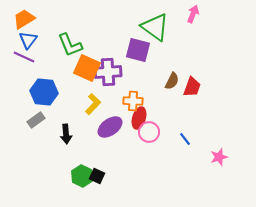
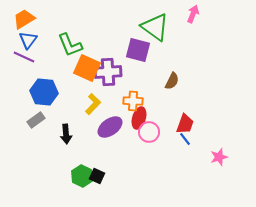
red trapezoid: moved 7 px left, 37 px down
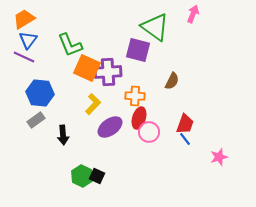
blue hexagon: moved 4 px left, 1 px down
orange cross: moved 2 px right, 5 px up
black arrow: moved 3 px left, 1 px down
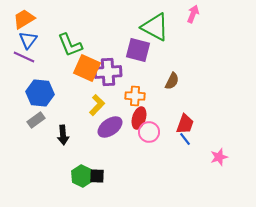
green triangle: rotated 8 degrees counterclockwise
yellow L-shape: moved 4 px right, 1 px down
black square: rotated 21 degrees counterclockwise
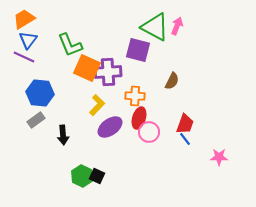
pink arrow: moved 16 px left, 12 px down
pink star: rotated 18 degrees clockwise
black square: rotated 21 degrees clockwise
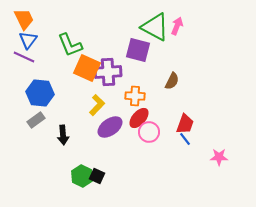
orange trapezoid: rotated 95 degrees clockwise
red ellipse: rotated 25 degrees clockwise
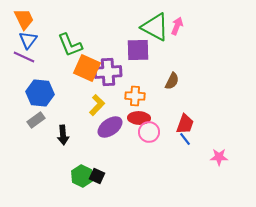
purple square: rotated 15 degrees counterclockwise
red ellipse: rotated 50 degrees clockwise
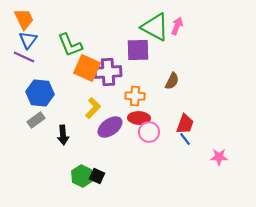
yellow L-shape: moved 4 px left, 3 px down
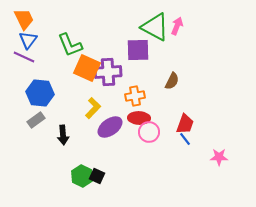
orange cross: rotated 12 degrees counterclockwise
